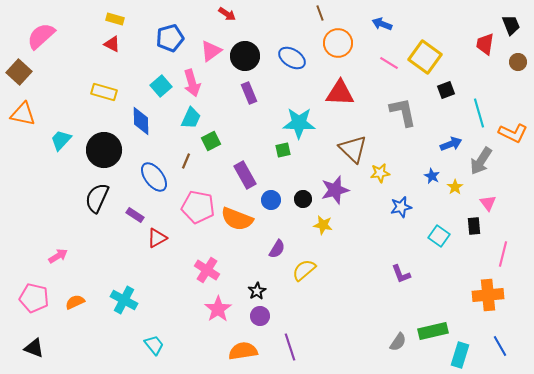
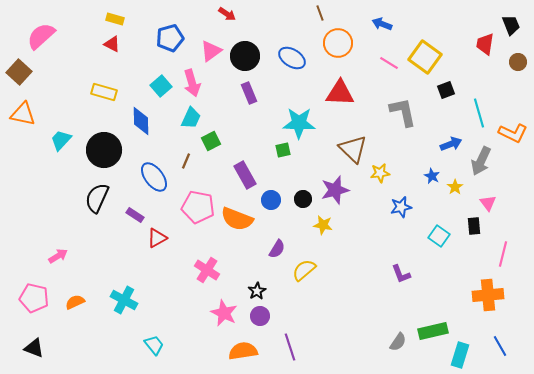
gray arrow at (481, 161): rotated 8 degrees counterclockwise
pink star at (218, 309): moved 6 px right, 4 px down; rotated 12 degrees counterclockwise
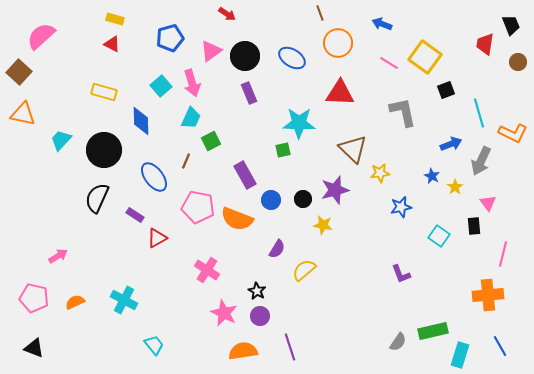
black star at (257, 291): rotated 12 degrees counterclockwise
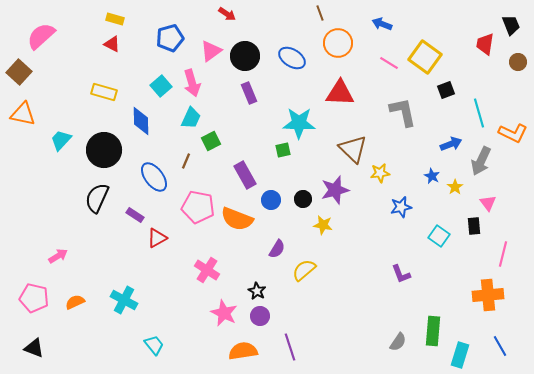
green rectangle at (433, 331): rotated 72 degrees counterclockwise
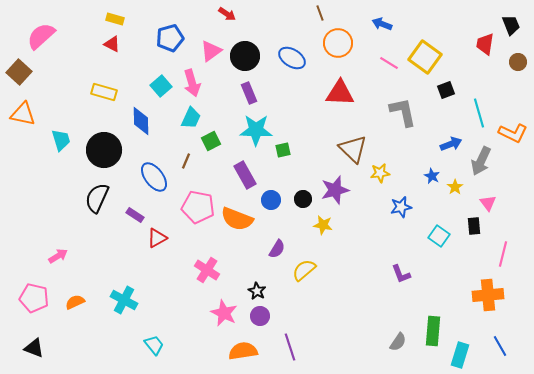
cyan star at (299, 123): moved 43 px left, 7 px down
cyan trapezoid at (61, 140): rotated 120 degrees clockwise
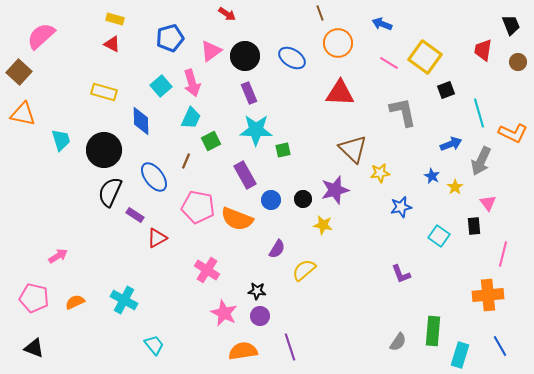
red trapezoid at (485, 44): moved 2 px left, 6 px down
black semicircle at (97, 198): moved 13 px right, 6 px up
black star at (257, 291): rotated 24 degrees counterclockwise
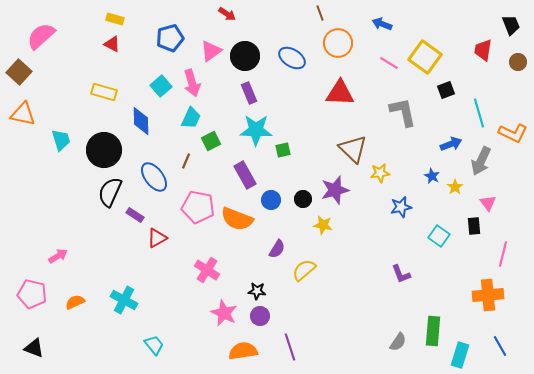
pink pentagon at (34, 298): moved 2 px left, 4 px up
